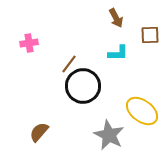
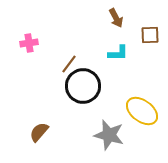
gray star: rotated 12 degrees counterclockwise
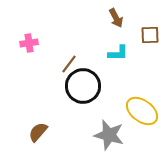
brown semicircle: moved 1 px left
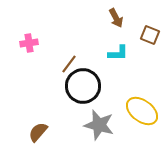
brown square: rotated 24 degrees clockwise
gray star: moved 10 px left, 10 px up
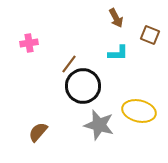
yellow ellipse: moved 3 px left; rotated 24 degrees counterclockwise
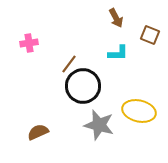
brown semicircle: rotated 25 degrees clockwise
